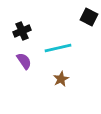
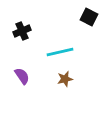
cyan line: moved 2 px right, 4 px down
purple semicircle: moved 2 px left, 15 px down
brown star: moved 4 px right; rotated 14 degrees clockwise
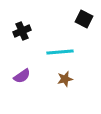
black square: moved 5 px left, 2 px down
cyan line: rotated 8 degrees clockwise
purple semicircle: rotated 90 degrees clockwise
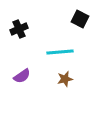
black square: moved 4 px left
black cross: moved 3 px left, 2 px up
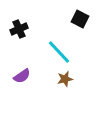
cyan line: moved 1 px left; rotated 52 degrees clockwise
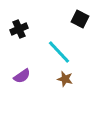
brown star: rotated 28 degrees clockwise
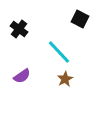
black cross: rotated 30 degrees counterclockwise
brown star: rotated 28 degrees clockwise
